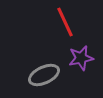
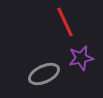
gray ellipse: moved 1 px up
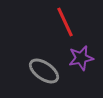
gray ellipse: moved 3 px up; rotated 60 degrees clockwise
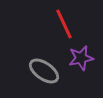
red line: moved 1 px left, 2 px down
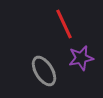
gray ellipse: rotated 24 degrees clockwise
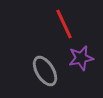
gray ellipse: moved 1 px right
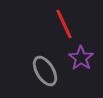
purple star: rotated 25 degrees counterclockwise
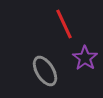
purple star: moved 4 px right
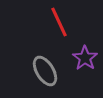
red line: moved 5 px left, 2 px up
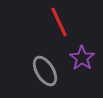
purple star: moved 3 px left
